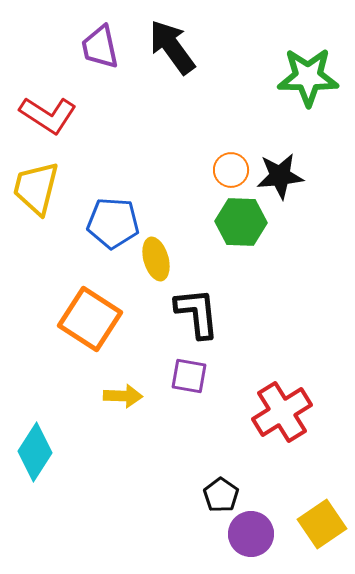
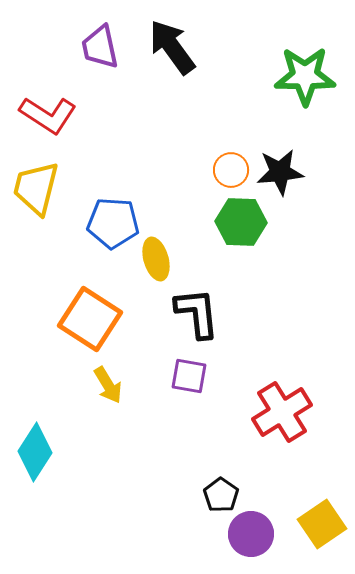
green star: moved 3 px left, 1 px up
black star: moved 4 px up
yellow arrow: moved 15 px left, 11 px up; rotated 57 degrees clockwise
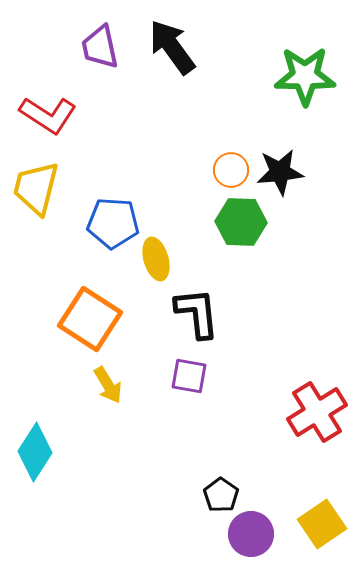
red cross: moved 35 px right
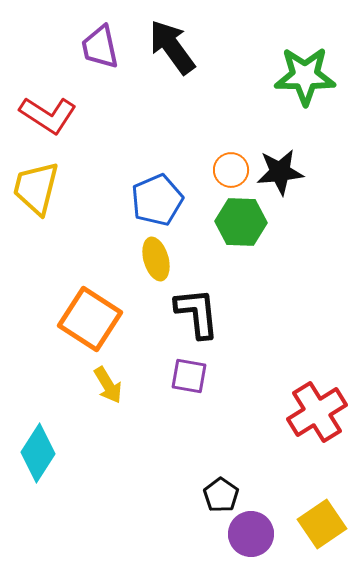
blue pentagon: moved 44 px right, 23 px up; rotated 27 degrees counterclockwise
cyan diamond: moved 3 px right, 1 px down
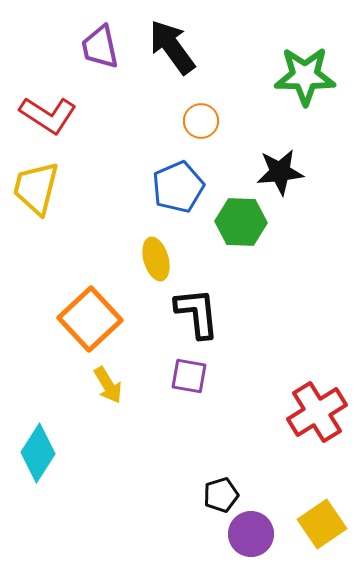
orange circle: moved 30 px left, 49 px up
blue pentagon: moved 21 px right, 13 px up
orange square: rotated 14 degrees clockwise
black pentagon: rotated 20 degrees clockwise
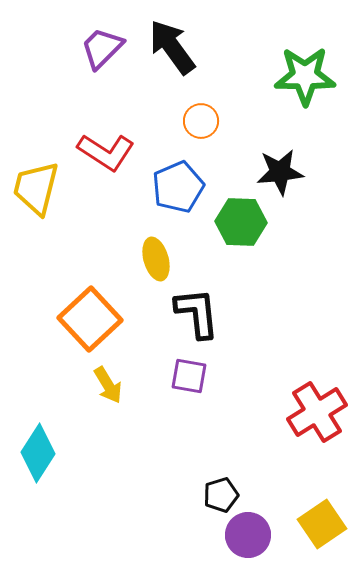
purple trapezoid: moved 2 px right, 1 px down; rotated 57 degrees clockwise
red L-shape: moved 58 px right, 37 px down
purple circle: moved 3 px left, 1 px down
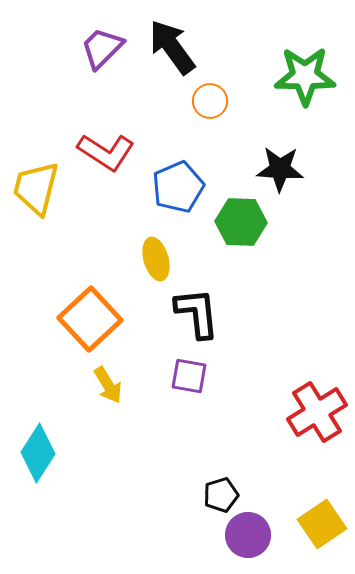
orange circle: moved 9 px right, 20 px up
black star: moved 3 px up; rotated 9 degrees clockwise
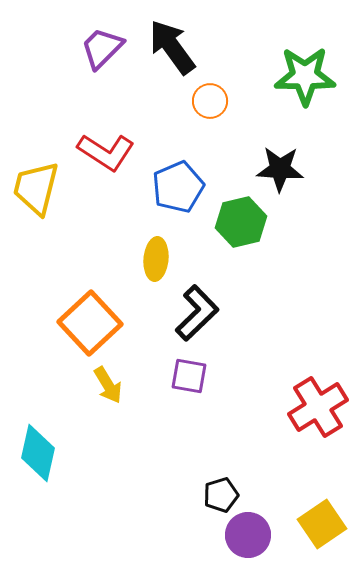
green hexagon: rotated 15 degrees counterclockwise
yellow ellipse: rotated 21 degrees clockwise
black L-shape: rotated 52 degrees clockwise
orange square: moved 4 px down
red cross: moved 1 px right, 5 px up
cyan diamond: rotated 20 degrees counterclockwise
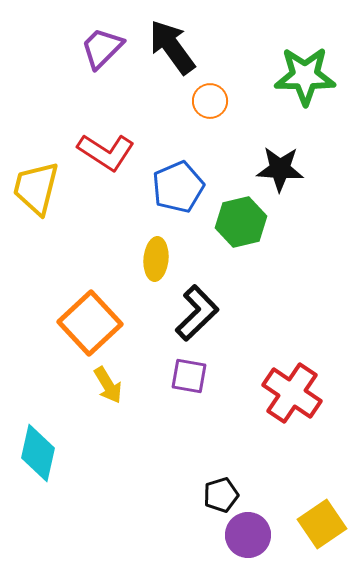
red cross: moved 26 px left, 14 px up; rotated 24 degrees counterclockwise
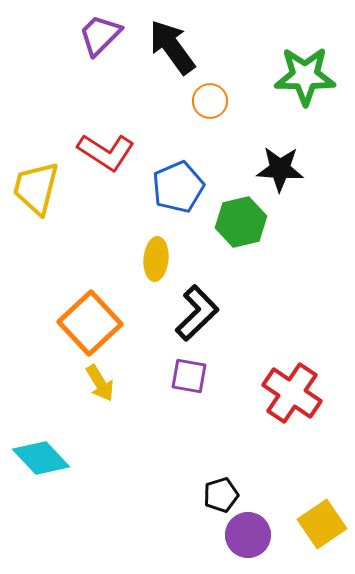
purple trapezoid: moved 2 px left, 13 px up
yellow arrow: moved 8 px left, 2 px up
cyan diamond: moved 3 px right, 5 px down; rotated 56 degrees counterclockwise
